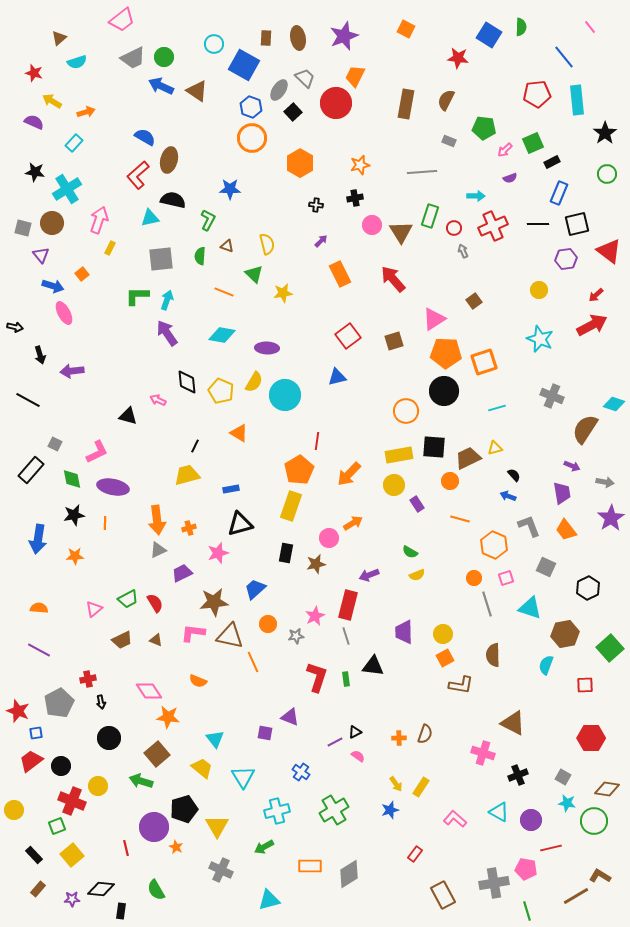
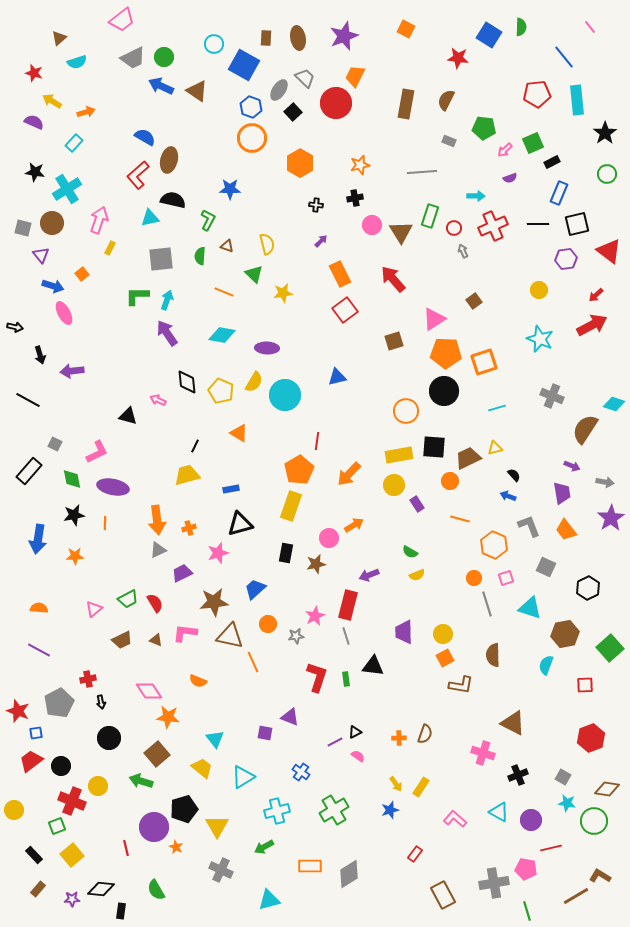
red square at (348, 336): moved 3 px left, 26 px up
black rectangle at (31, 470): moved 2 px left, 1 px down
orange arrow at (353, 523): moved 1 px right, 2 px down
pink L-shape at (193, 633): moved 8 px left
red hexagon at (591, 738): rotated 20 degrees counterclockwise
cyan triangle at (243, 777): rotated 30 degrees clockwise
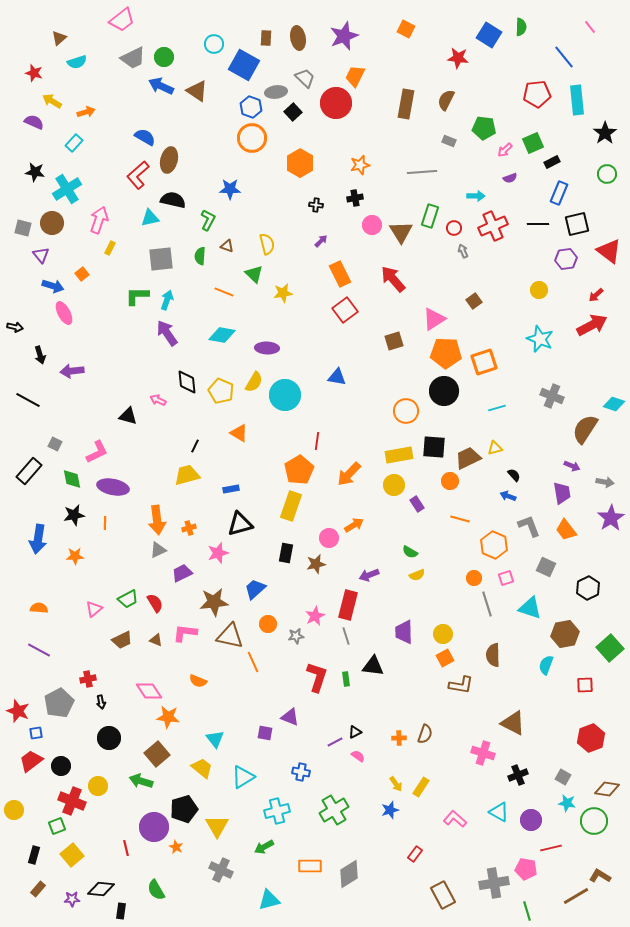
gray ellipse at (279, 90): moved 3 px left, 2 px down; rotated 50 degrees clockwise
blue triangle at (337, 377): rotated 24 degrees clockwise
blue cross at (301, 772): rotated 24 degrees counterclockwise
black rectangle at (34, 855): rotated 60 degrees clockwise
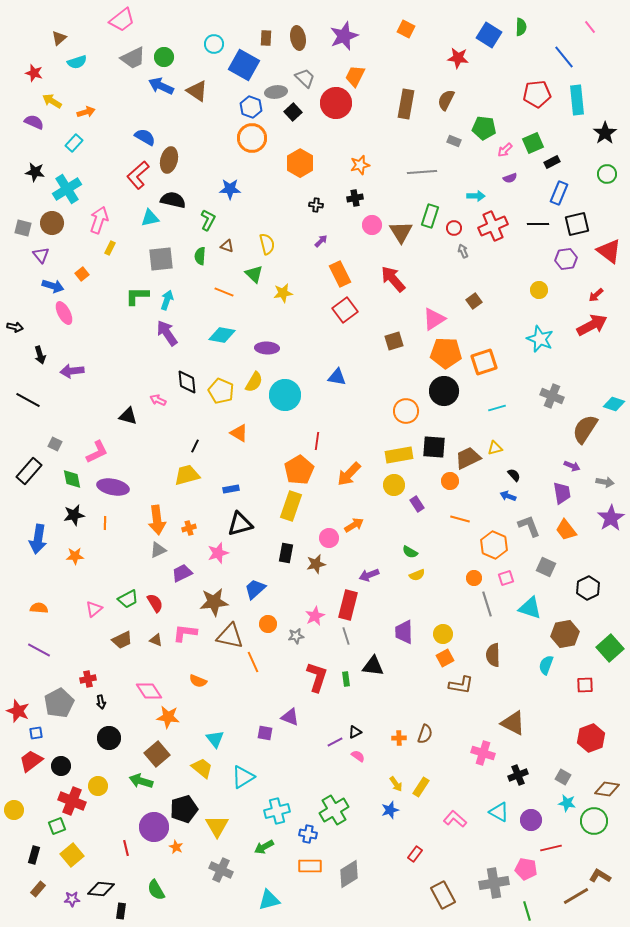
gray rectangle at (449, 141): moved 5 px right
blue cross at (301, 772): moved 7 px right, 62 px down
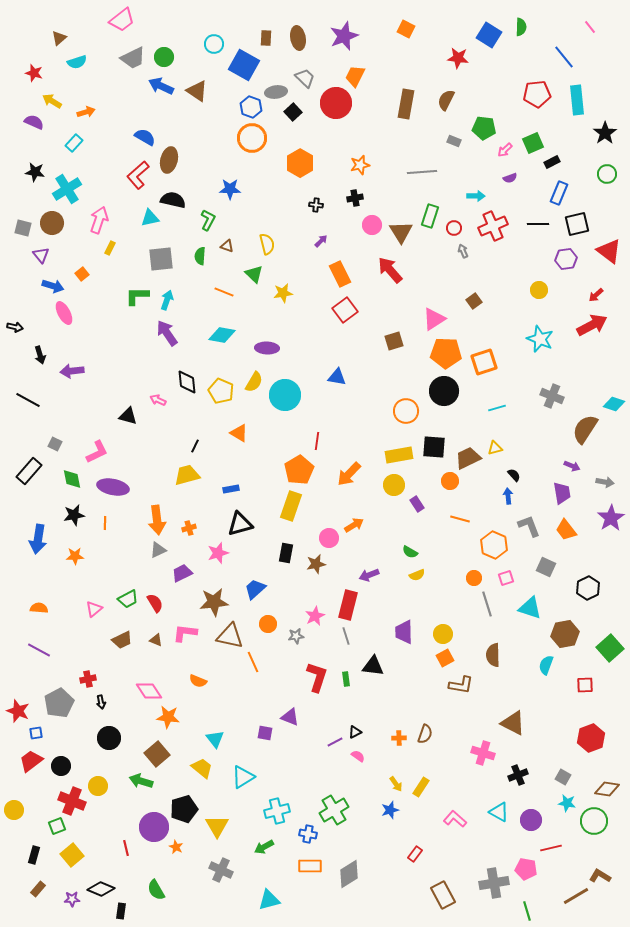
red arrow at (393, 279): moved 3 px left, 9 px up
blue arrow at (508, 496): rotated 63 degrees clockwise
black diamond at (101, 889): rotated 16 degrees clockwise
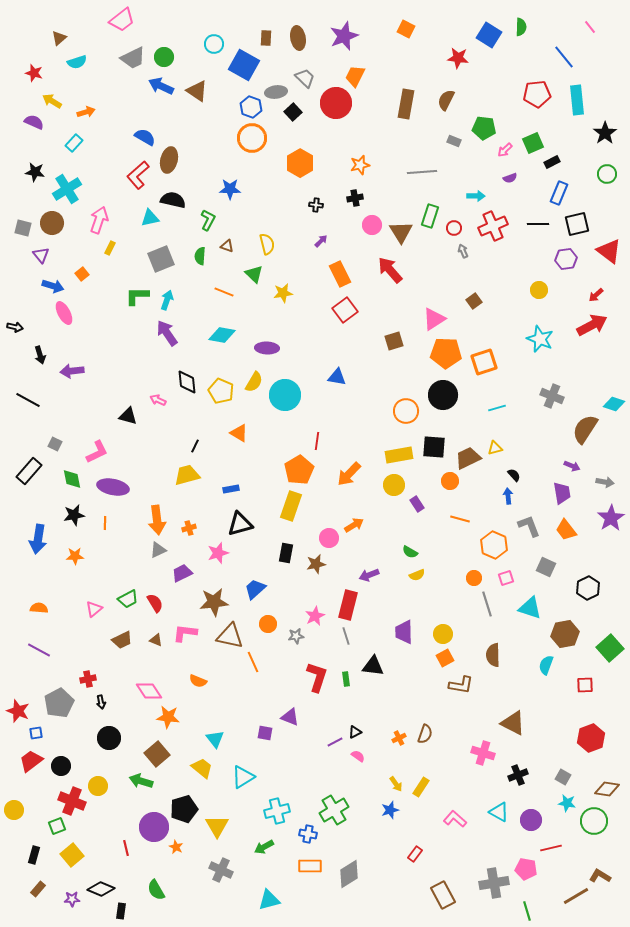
gray square at (161, 259): rotated 16 degrees counterclockwise
black circle at (444, 391): moved 1 px left, 4 px down
orange cross at (399, 738): rotated 24 degrees counterclockwise
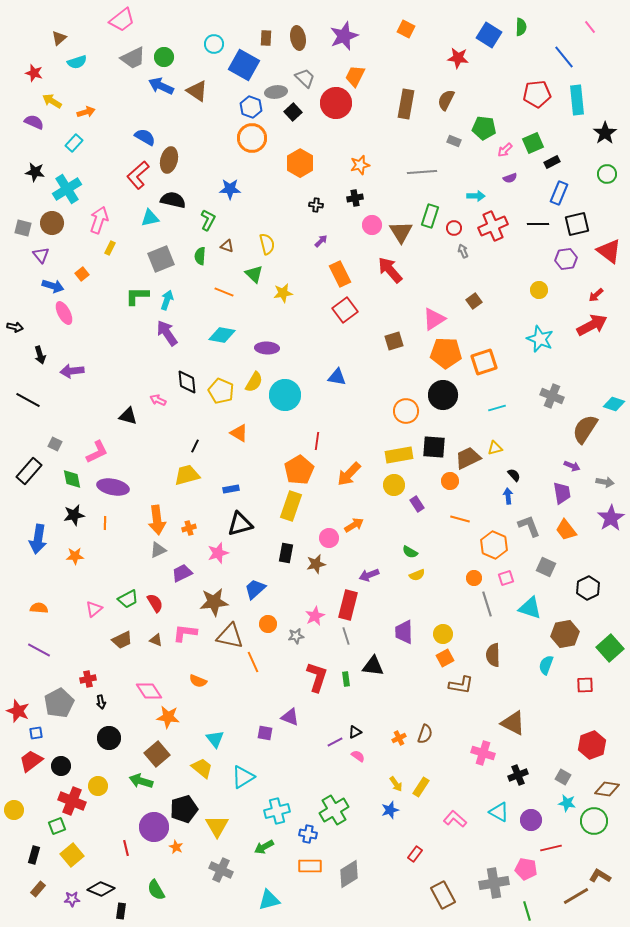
red hexagon at (591, 738): moved 1 px right, 7 px down
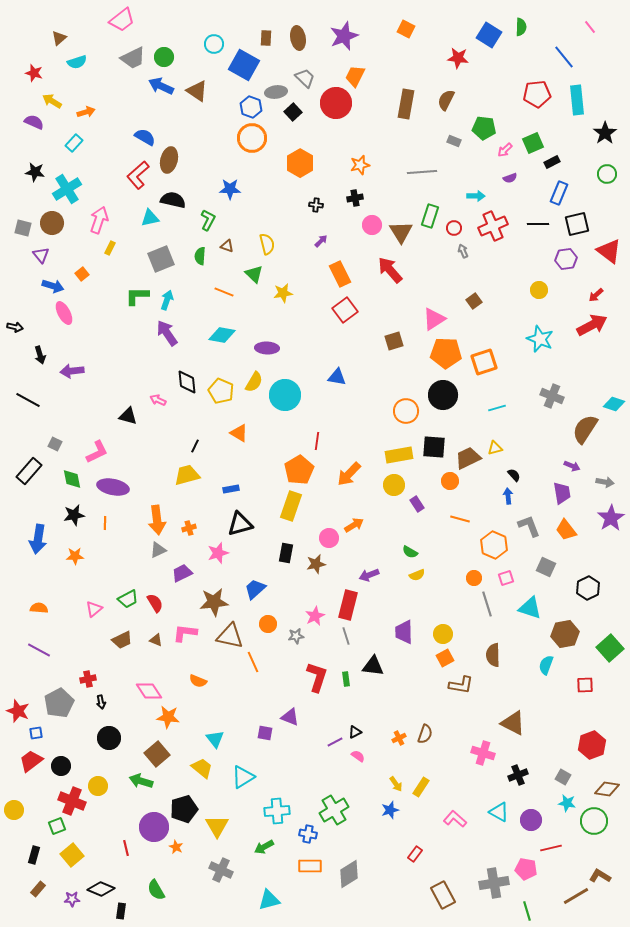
cyan cross at (277, 811): rotated 10 degrees clockwise
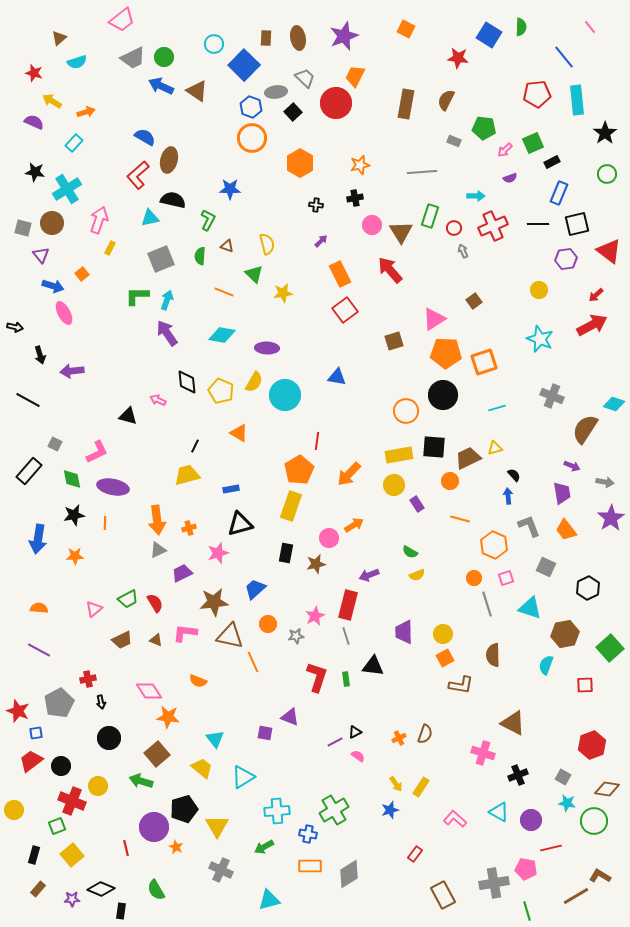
blue square at (244, 65): rotated 16 degrees clockwise
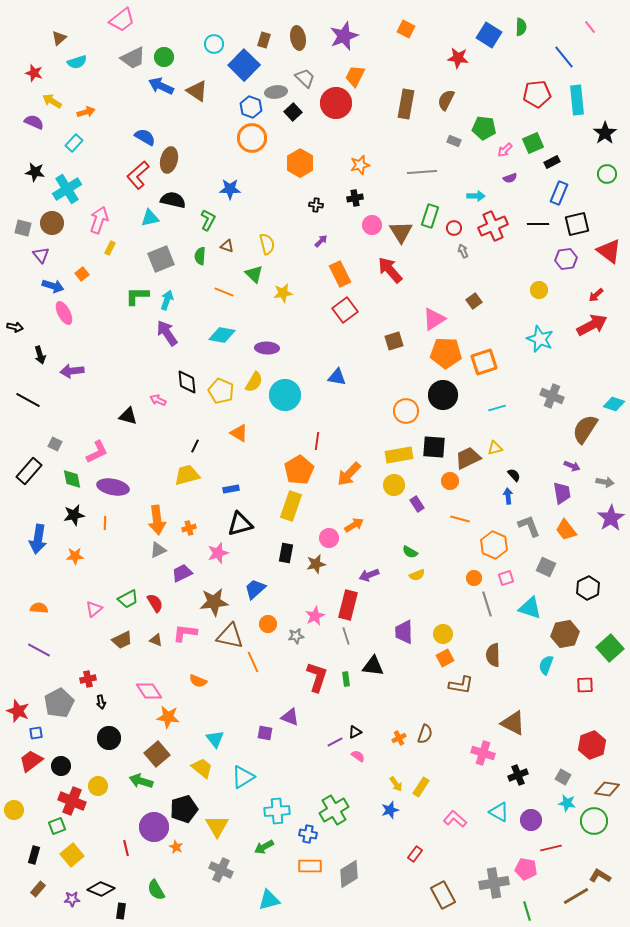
brown rectangle at (266, 38): moved 2 px left, 2 px down; rotated 14 degrees clockwise
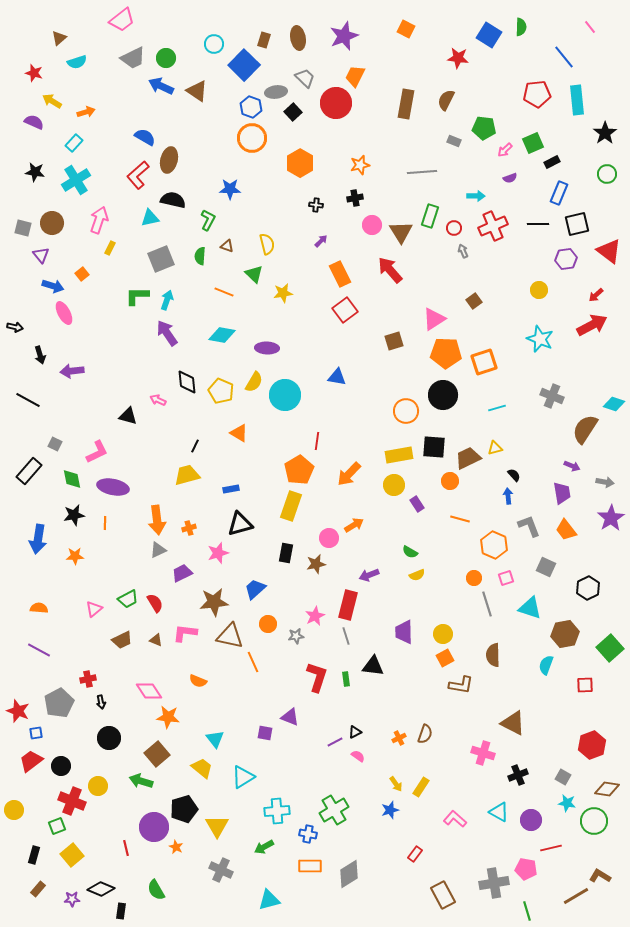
green circle at (164, 57): moved 2 px right, 1 px down
cyan cross at (67, 189): moved 9 px right, 9 px up
